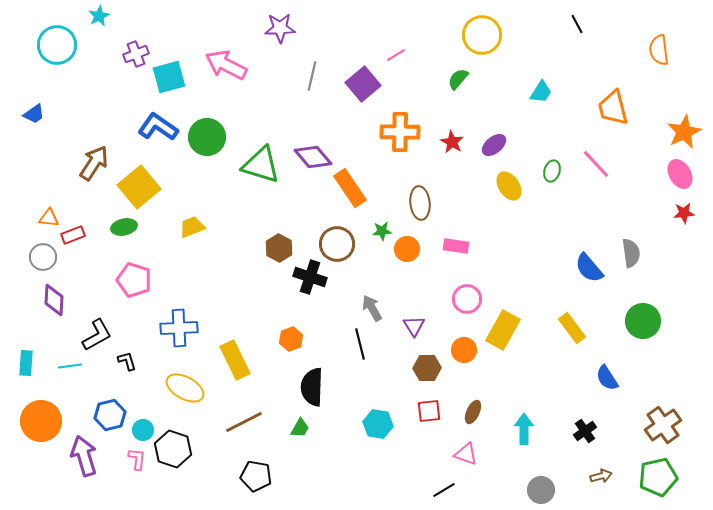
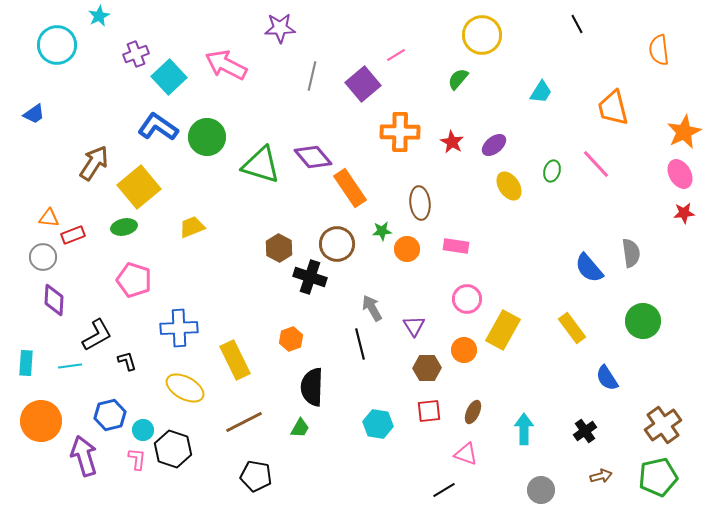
cyan square at (169, 77): rotated 28 degrees counterclockwise
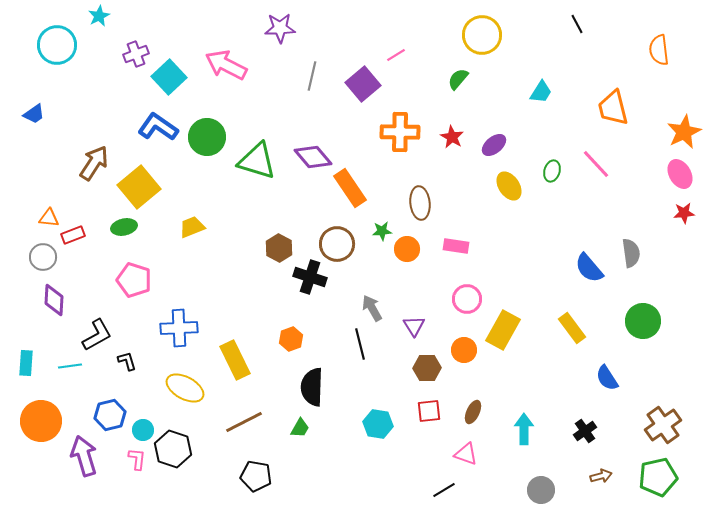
red star at (452, 142): moved 5 px up
green triangle at (261, 165): moved 4 px left, 4 px up
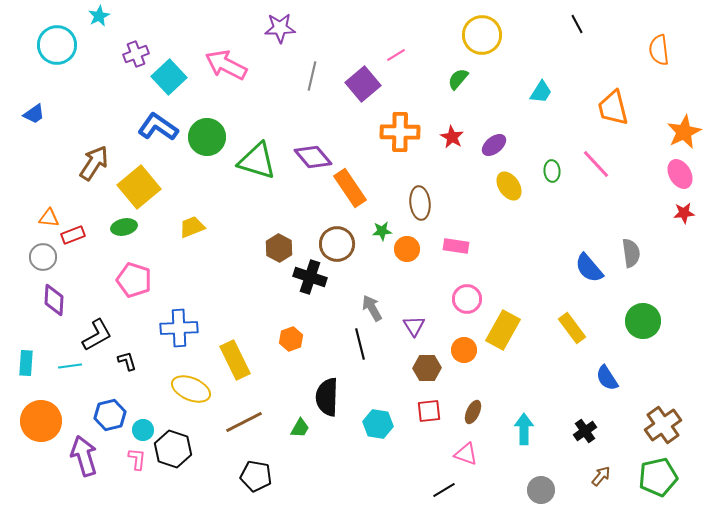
green ellipse at (552, 171): rotated 20 degrees counterclockwise
black semicircle at (312, 387): moved 15 px right, 10 px down
yellow ellipse at (185, 388): moved 6 px right, 1 px down; rotated 6 degrees counterclockwise
brown arrow at (601, 476): rotated 35 degrees counterclockwise
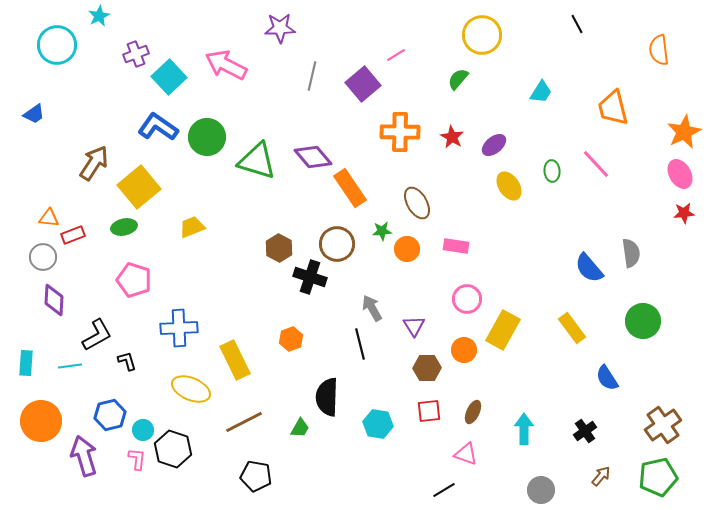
brown ellipse at (420, 203): moved 3 px left; rotated 24 degrees counterclockwise
